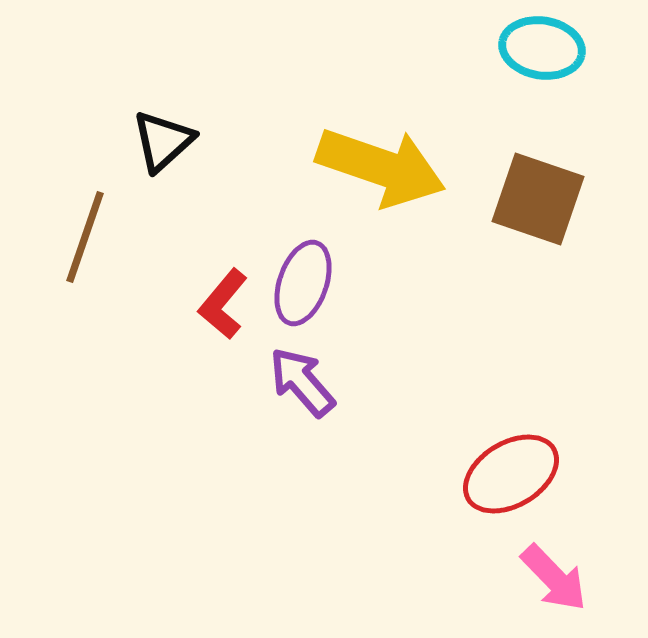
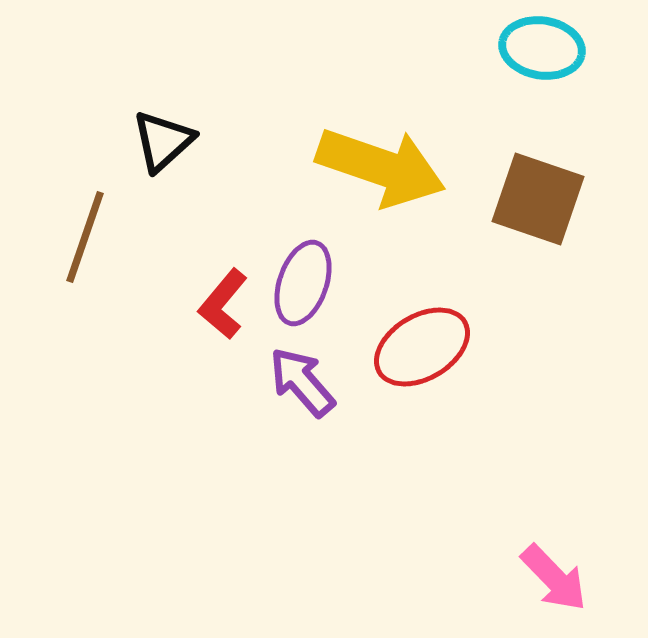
red ellipse: moved 89 px left, 127 px up
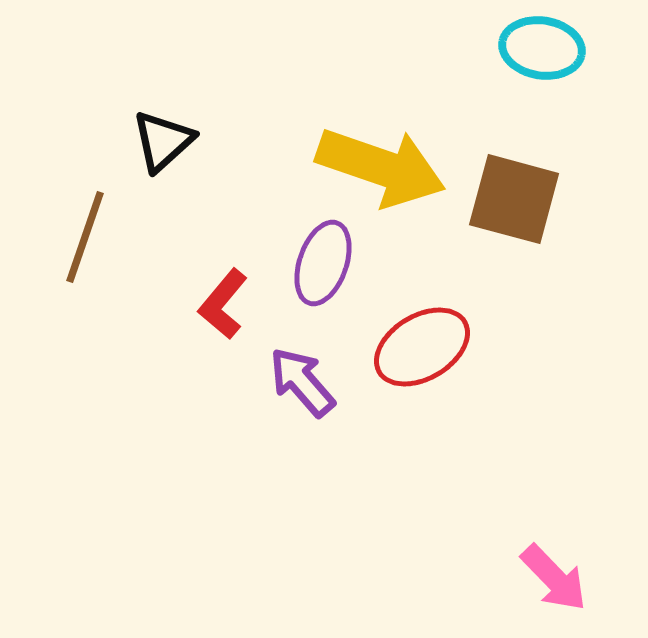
brown square: moved 24 px left; rotated 4 degrees counterclockwise
purple ellipse: moved 20 px right, 20 px up
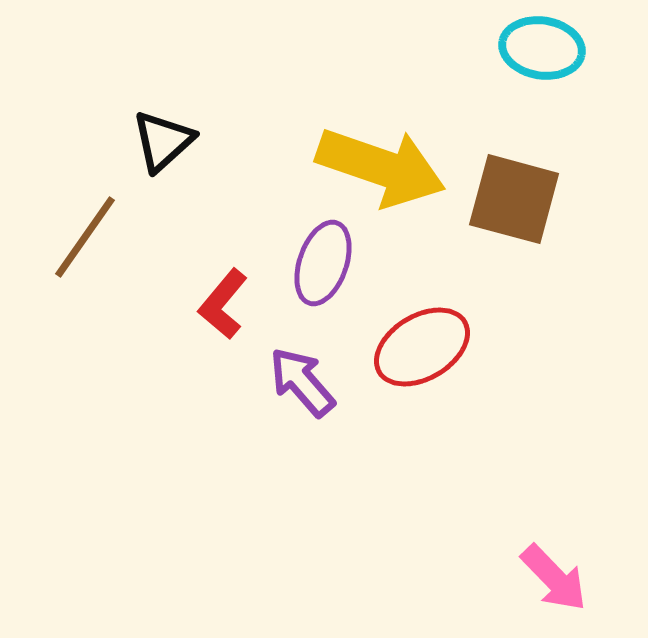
brown line: rotated 16 degrees clockwise
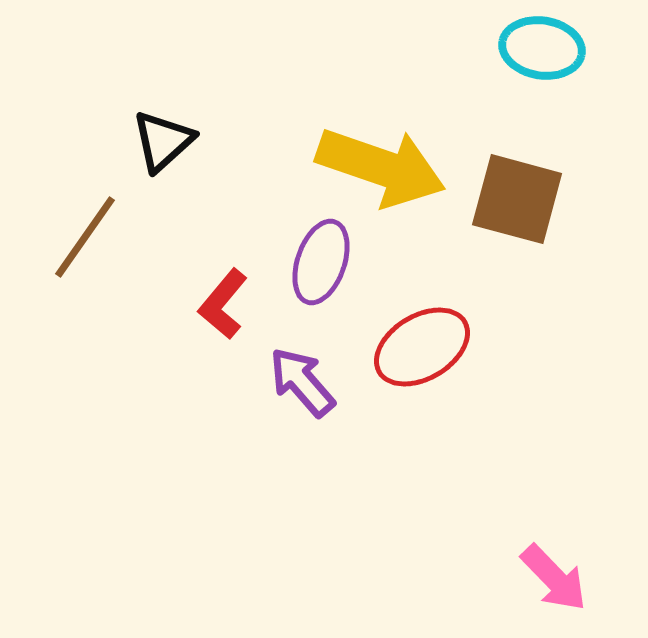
brown square: moved 3 px right
purple ellipse: moved 2 px left, 1 px up
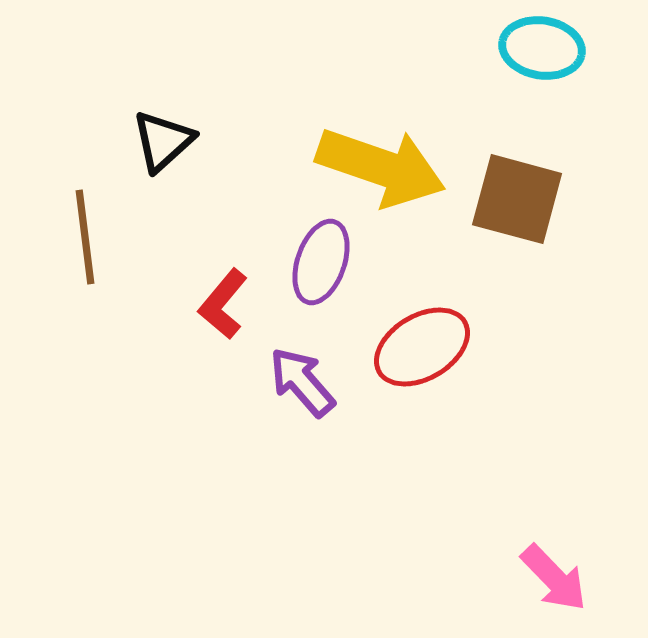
brown line: rotated 42 degrees counterclockwise
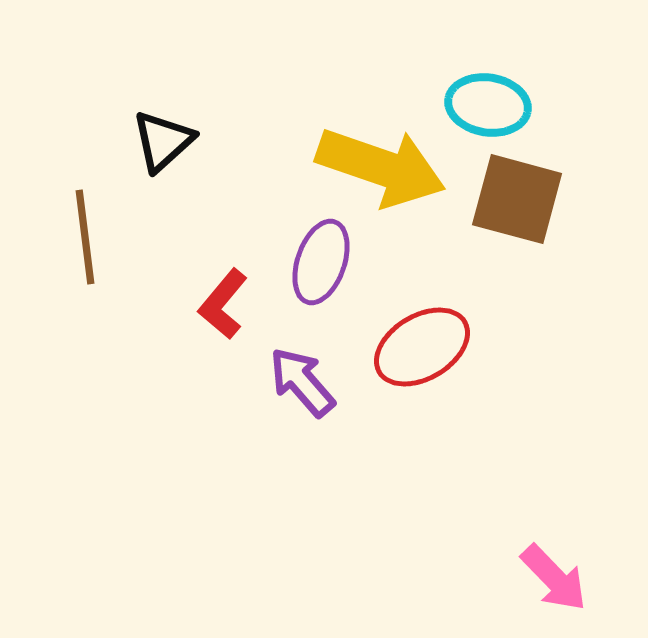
cyan ellipse: moved 54 px left, 57 px down
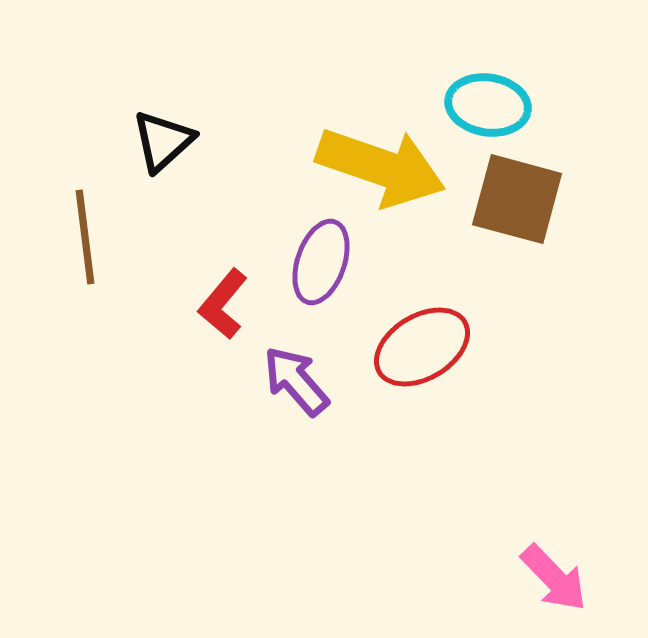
purple arrow: moved 6 px left, 1 px up
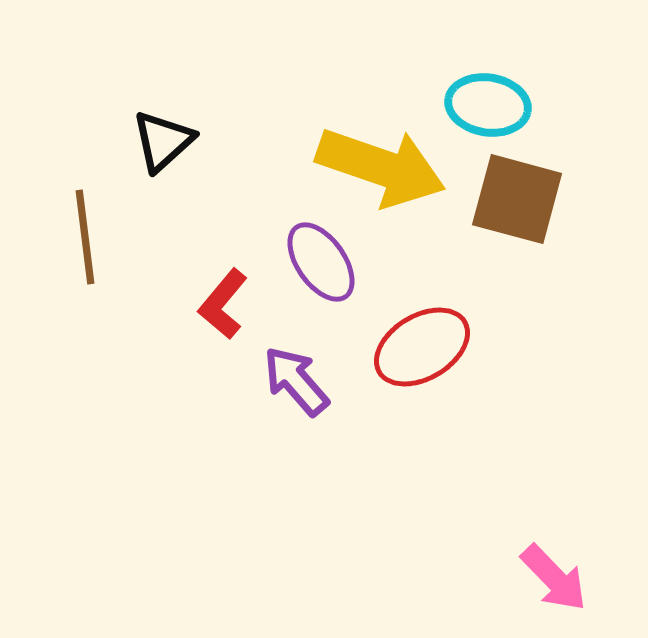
purple ellipse: rotated 54 degrees counterclockwise
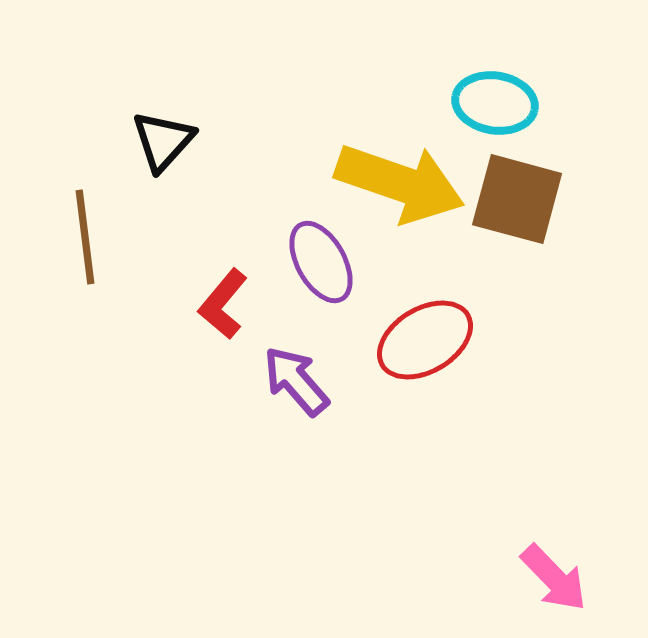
cyan ellipse: moved 7 px right, 2 px up
black triangle: rotated 6 degrees counterclockwise
yellow arrow: moved 19 px right, 16 px down
purple ellipse: rotated 6 degrees clockwise
red ellipse: moved 3 px right, 7 px up
